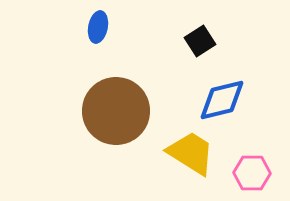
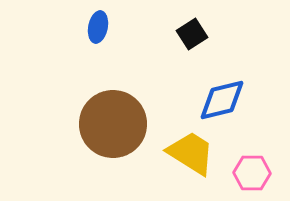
black square: moved 8 px left, 7 px up
brown circle: moved 3 px left, 13 px down
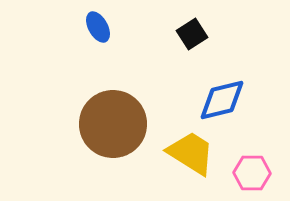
blue ellipse: rotated 40 degrees counterclockwise
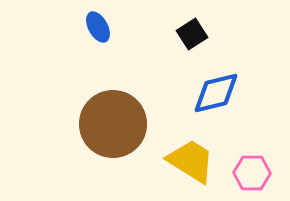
blue diamond: moved 6 px left, 7 px up
yellow trapezoid: moved 8 px down
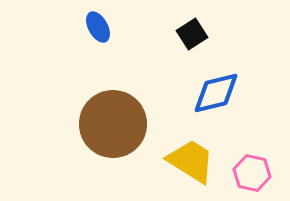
pink hexagon: rotated 12 degrees clockwise
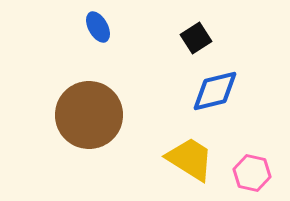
black square: moved 4 px right, 4 px down
blue diamond: moved 1 px left, 2 px up
brown circle: moved 24 px left, 9 px up
yellow trapezoid: moved 1 px left, 2 px up
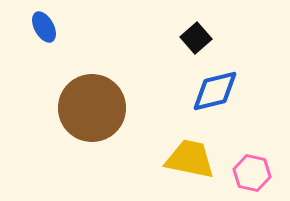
blue ellipse: moved 54 px left
black square: rotated 8 degrees counterclockwise
brown circle: moved 3 px right, 7 px up
yellow trapezoid: rotated 20 degrees counterclockwise
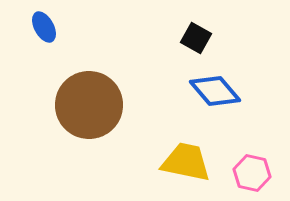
black square: rotated 20 degrees counterclockwise
blue diamond: rotated 63 degrees clockwise
brown circle: moved 3 px left, 3 px up
yellow trapezoid: moved 4 px left, 3 px down
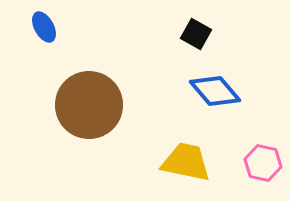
black square: moved 4 px up
pink hexagon: moved 11 px right, 10 px up
